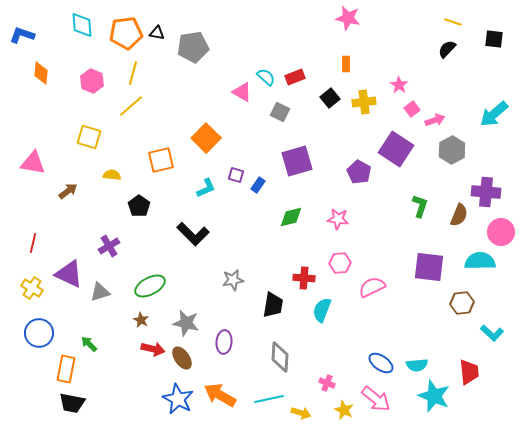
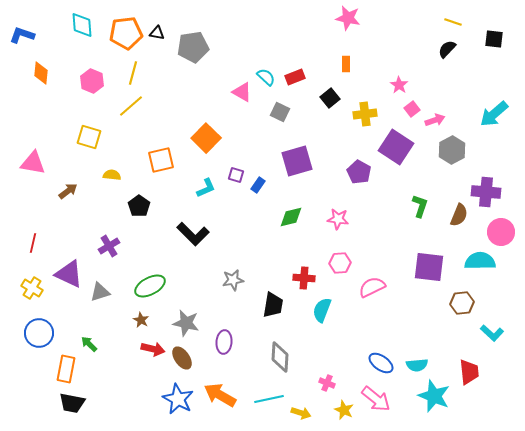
yellow cross at (364, 102): moved 1 px right, 12 px down
purple square at (396, 149): moved 2 px up
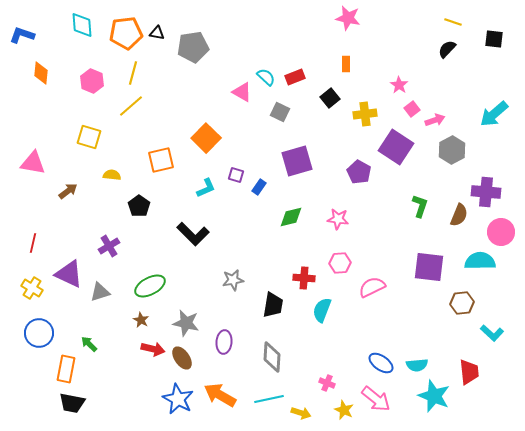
blue rectangle at (258, 185): moved 1 px right, 2 px down
gray diamond at (280, 357): moved 8 px left
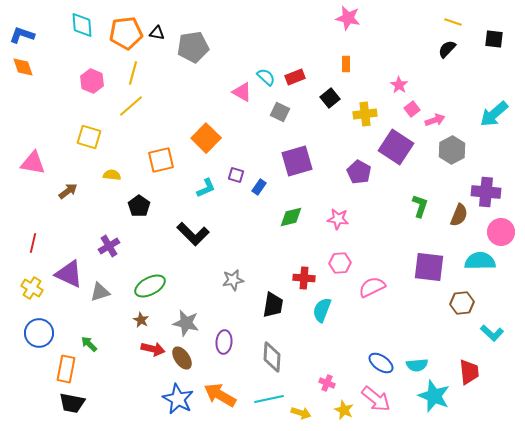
orange diamond at (41, 73): moved 18 px left, 6 px up; rotated 25 degrees counterclockwise
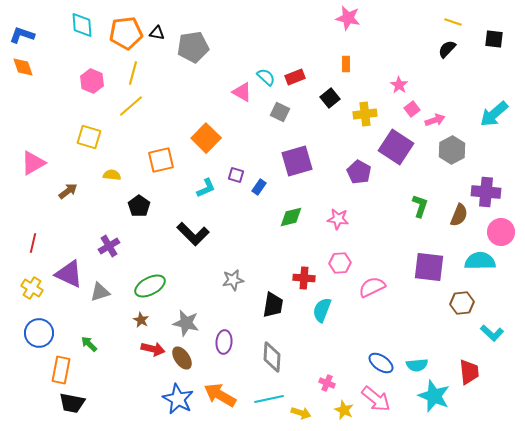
pink triangle at (33, 163): rotated 40 degrees counterclockwise
orange rectangle at (66, 369): moved 5 px left, 1 px down
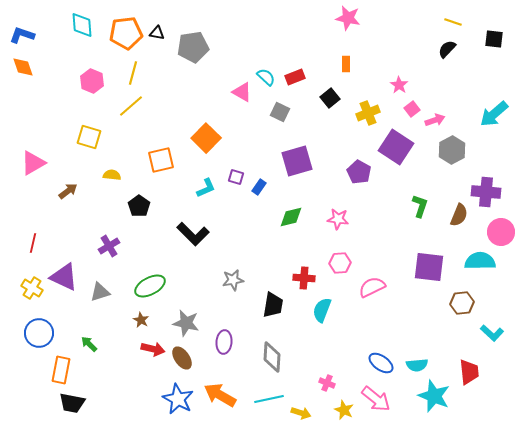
yellow cross at (365, 114): moved 3 px right, 1 px up; rotated 15 degrees counterclockwise
purple square at (236, 175): moved 2 px down
purple triangle at (69, 274): moved 5 px left, 3 px down
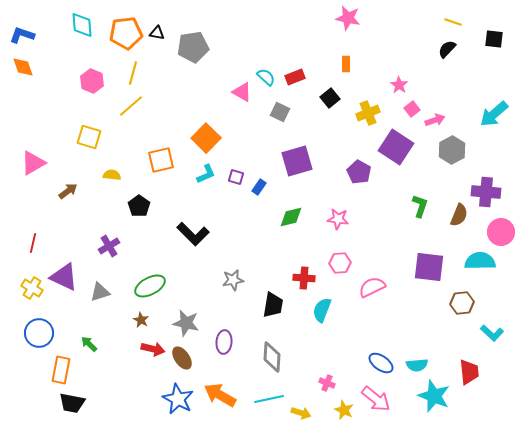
cyan L-shape at (206, 188): moved 14 px up
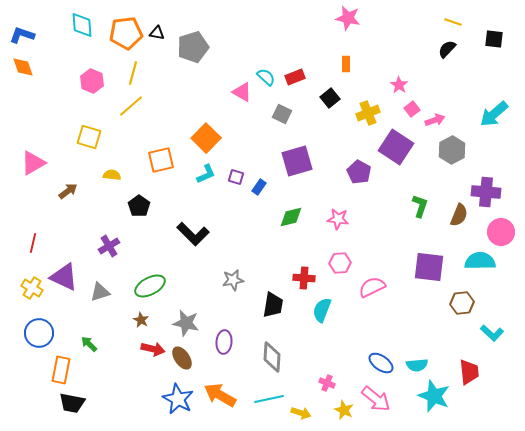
gray pentagon at (193, 47): rotated 8 degrees counterclockwise
gray square at (280, 112): moved 2 px right, 2 px down
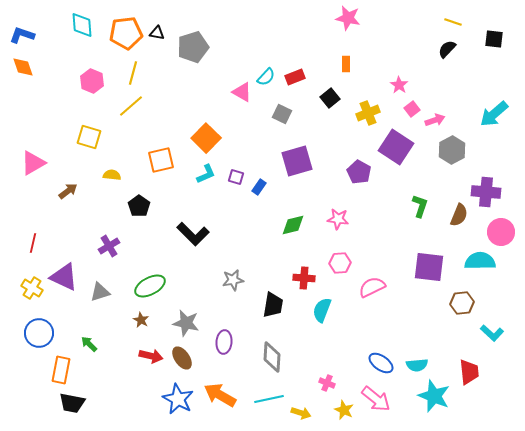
cyan semicircle at (266, 77): rotated 90 degrees clockwise
green diamond at (291, 217): moved 2 px right, 8 px down
red arrow at (153, 349): moved 2 px left, 7 px down
